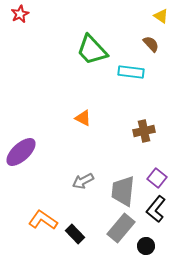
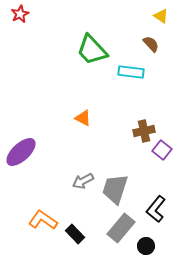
purple square: moved 5 px right, 28 px up
gray trapezoid: moved 8 px left, 2 px up; rotated 12 degrees clockwise
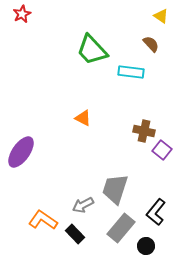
red star: moved 2 px right
brown cross: rotated 25 degrees clockwise
purple ellipse: rotated 12 degrees counterclockwise
gray arrow: moved 24 px down
black L-shape: moved 3 px down
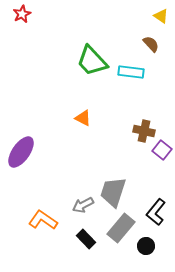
green trapezoid: moved 11 px down
gray trapezoid: moved 2 px left, 3 px down
black rectangle: moved 11 px right, 5 px down
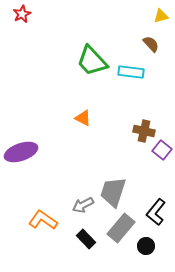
yellow triangle: rotated 49 degrees counterclockwise
purple ellipse: rotated 36 degrees clockwise
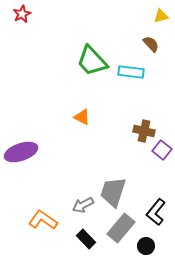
orange triangle: moved 1 px left, 1 px up
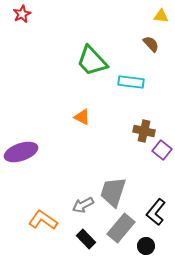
yellow triangle: rotated 21 degrees clockwise
cyan rectangle: moved 10 px down
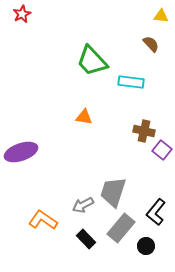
orange triangle: moved 2 px right; rotated 18 degrees counterclockwise
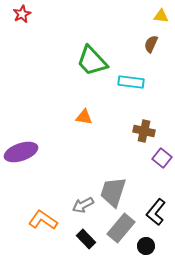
brown semicircle: rotated 114 degrees counterclockwise
purple square: moved 8 px down
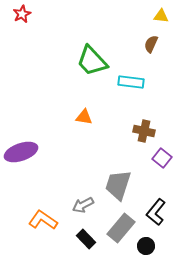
gray trapezoid: moved 5 px right, 7 px up
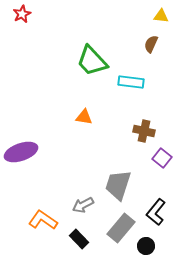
black rectangle: moved 7 px left
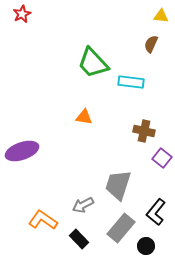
green trapezoid: moved 1 px right, 2 px down
purple ellipse: moved 1 px right, 1 px up
